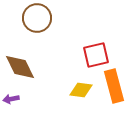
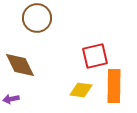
red square: moved 1 px left, 1 px down
brown diamond: moved 2 px up
orange rectangle: rotated 16 degrees clockwise
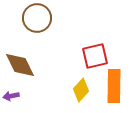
yellow diamond: rotated 55 degrees counterclockwise
purple arrow: moved 3 px up
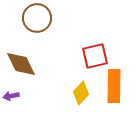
brown diamond: moved 1 px right, 1 px up
yellow diamond: moved 3 px down
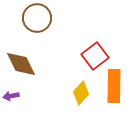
red square: rotated 24 degrees counterclockwise
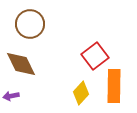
brown circle: moved 7 px left, 6 px down
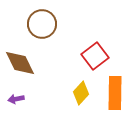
brown circle: moved 12 px right
brown diamond: moved 1 px left, 1 px up
orange rectangle: moved 1 px right, 7 px down
purple arrow: moved 5 px right, 3 px down
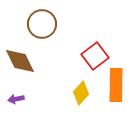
brown diamond: moved 2 px up
orange rectangle: moved 1 px right, 8 px up
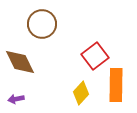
brown diamond: moved 1 px down
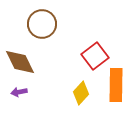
purple arrow: moved 3 px right, 7 px up
